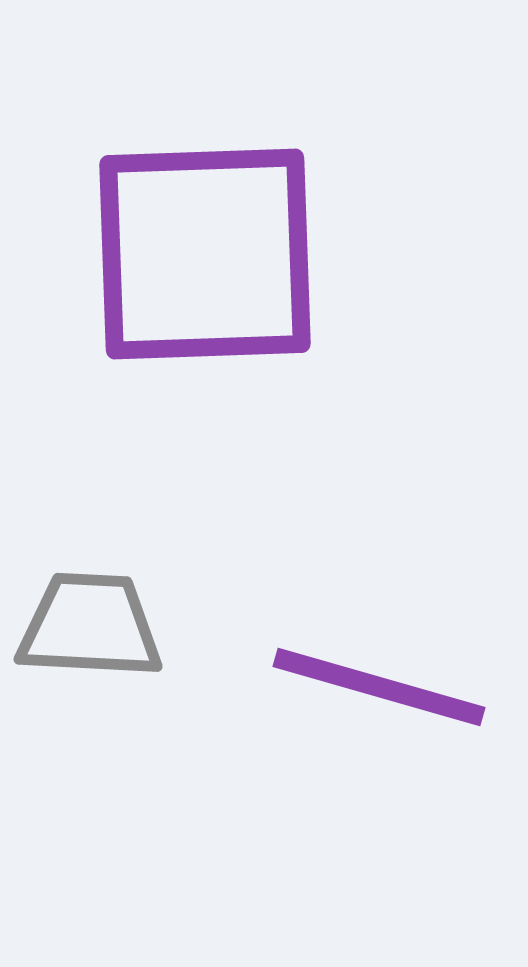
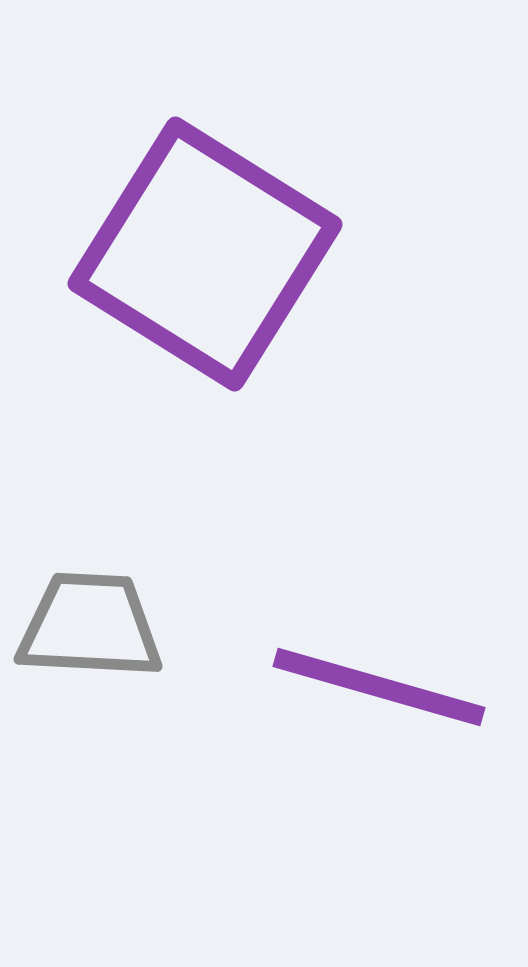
purple square: rotated 34 degrees clockwise
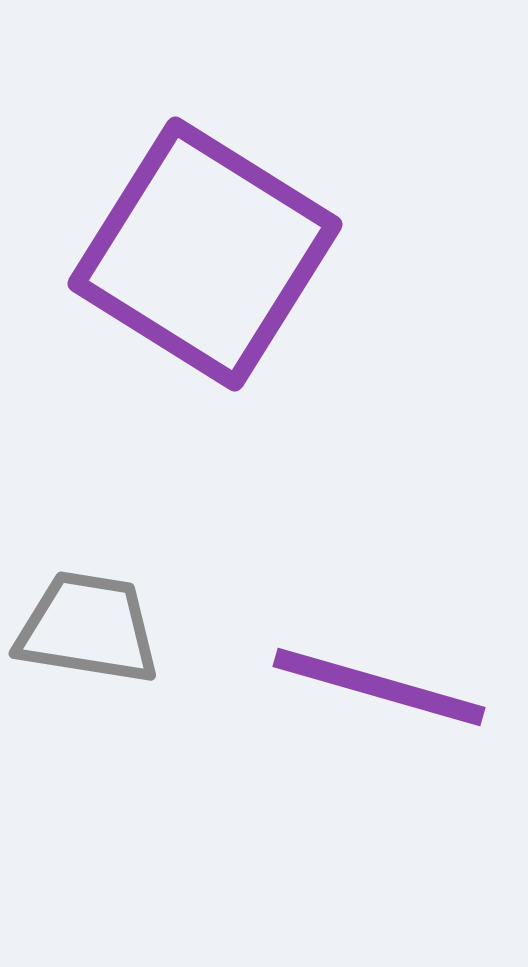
gray trapezoid: moved 2 px left, 2 px down; rotated 6 degrees clockwise
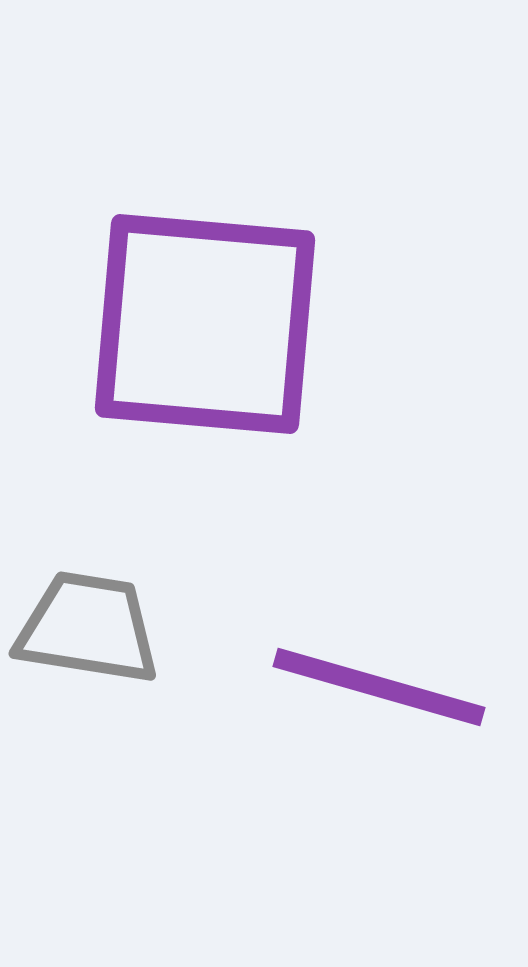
purple square: moved 70 px down; rotated 27 degrees counterclockwise
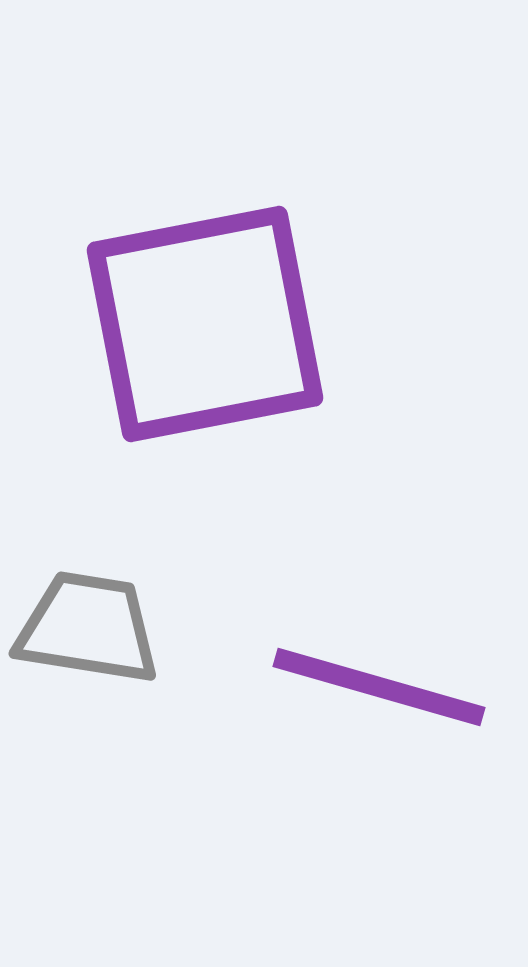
purple square: rotated 16 degrees counterclockwise
